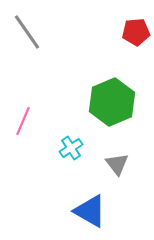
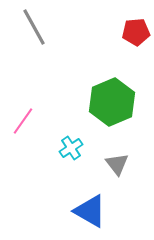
gray line: moved 7 px right, 5 px up; rotated 6 degrees clockwise
pink line: rotated 12 degrees clockwise
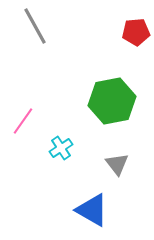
gray line: moved 1 px right, 1 px up
green hexagon: moved 1 px up; rotated 12 degrees clockwise
cyan cross: moved 10 px left
blue triangle: moved 2 px right, 1 px up
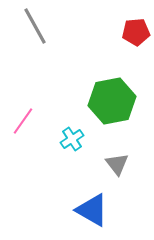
cyan cross: moved 11 px right, 9 px up
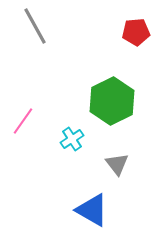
green hexagon: rotated 15 degrees counterclockwise
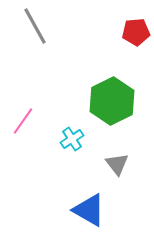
blue triangle: moved 3 px left
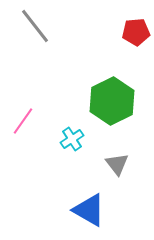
gray line: rotated 9 degrees counterclockwise
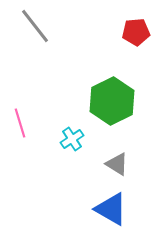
pink line: moved 3 px left, 2 px down; rotated 52 degrees counterclockwise
gray triangle: rotated 20 degrees counterclockwise
blue triangle: moved 22 px right, 1 px up
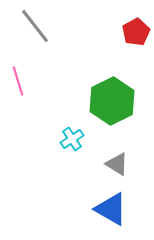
red pentagon: rotated 24 degrees counterclockwise
pink line: moved 2 px left, 42 px up
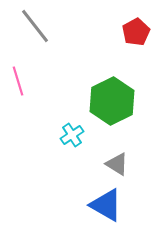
cyan cross: moved 4 px up
blue triangle: moved 5 px left, 4 px up
